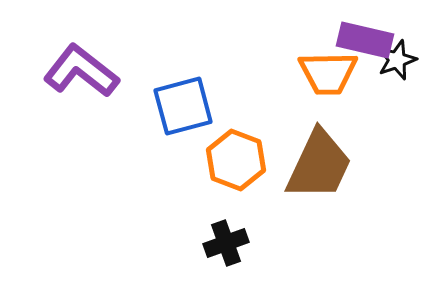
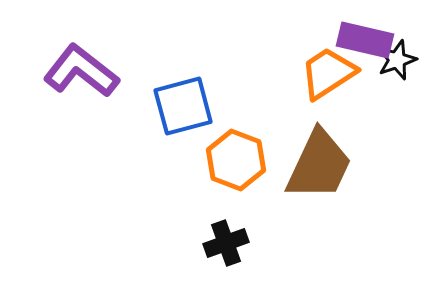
orange trapezoid: rotated 148 degrees clockwise
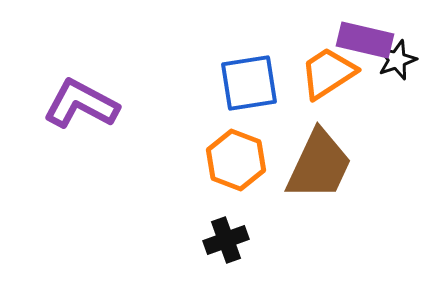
purple L-shape: moved 33 px down; rotated 10 degrees counterclockwise
blue square: moved 66 px right, 23 px up; rotated 6 degrees clockwise
black cross: moved 3 px up
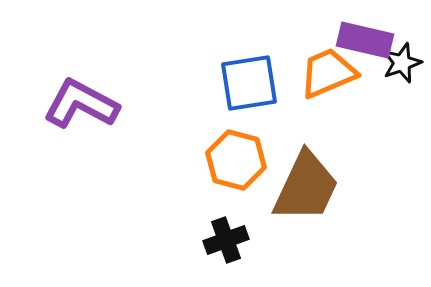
black star: moved 5 px right, 3 px down
orange trapezoid: rotated 10 degrees clockwise
orange hexagon: rotated 6 degrees counterclockwise
brown trapezoid: moved 13 px left, 22 px down
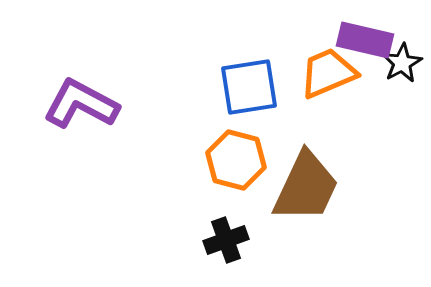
black star: rotated 9 degrees counterclockwise
blue square: moved 4 px down
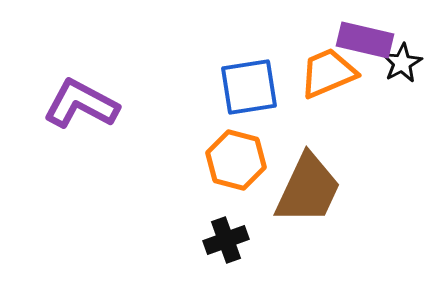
brown trapezoid: moved 2 px right, 2 px down
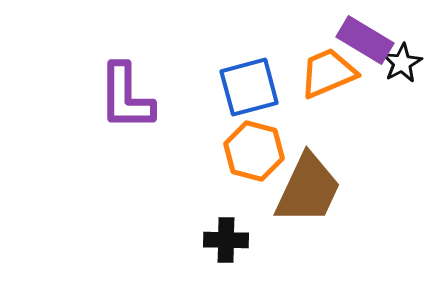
purple rectangle: rotated 18 degrees clockwise
blue square: rotated 6 degrees counterclockwise
purple L-shape: moved 45 px right, 7 px up; rotated 118 degrees counterclockwise
orange hexagon: moved 18 px right, 9 px up
black cross: rotated 21 degrees clockwise
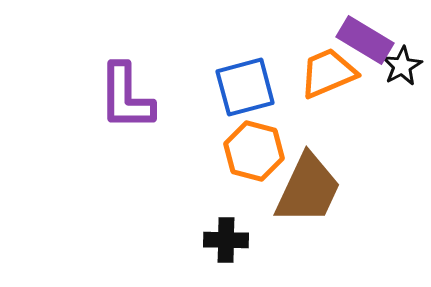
black star: moved 3 px down
blue square: moved 4 px left
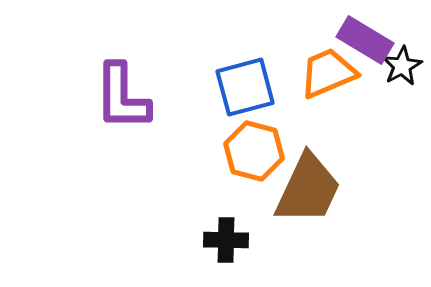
purple L-shape: moved 4 px left
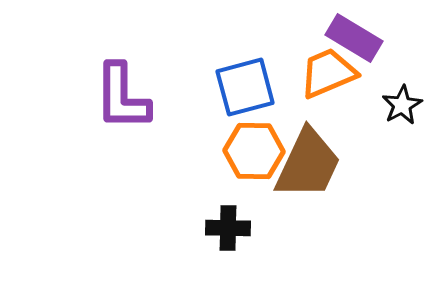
purple rectangle: moved 11 px left, 2 px up
black star: moved 39 px down
orange hexagon: rotated 14 degrees counterclockwise
brown trapezoid: moved 25 px up
black cross: moved 2 px right, 12 px up
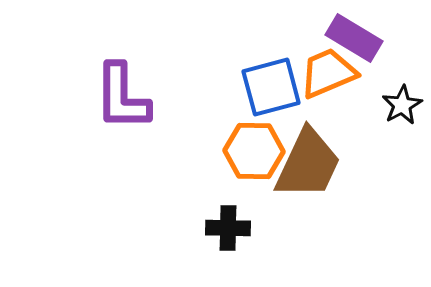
blue square: moved 26 px right
